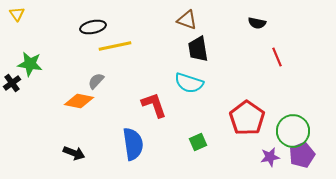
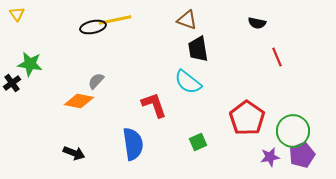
yellow line: moved 26 px up
cyan semicircle: moved 1 px left, 1 px up; rotated 20 degrees clockwise
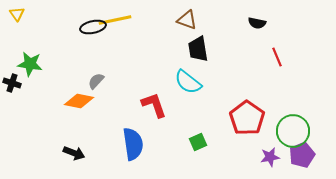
black cross: rotated 36 degrees counterclockwise
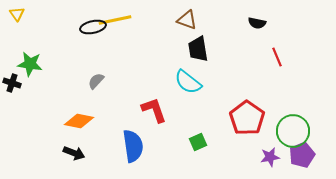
orange diamond: moved 20 px down
red L-shape: moved 5 px down
blue semicircle: moved 2 px down
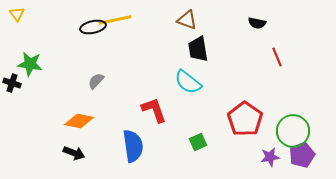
red pentagon: moved 2 px left, 1 px down
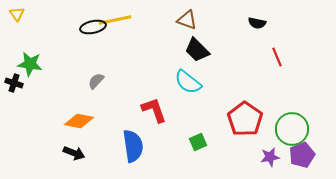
black trapezoid: moved 1 px left, 1 px down; rotated 36 degrees counterclockwise
black cross: moved 2 px right
green circle: moved 1 px left, 2 px up
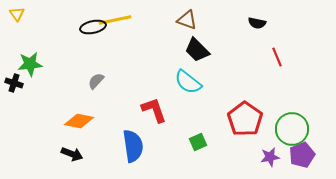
green star: rotated 15 degrees counterclockwise
black arrow: moved 2 px left, 1 px down
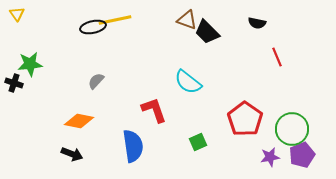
black trapezoid: moved 10 px right, 18 px up
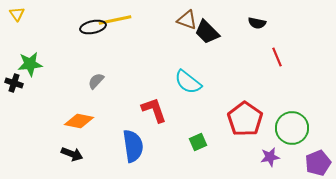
green circle: moved 1 px up
purple pentagon: moved 16 px right, 8 px down
